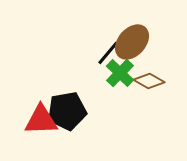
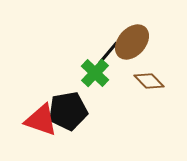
green cross: moved 25 px left
brown diamond: rotated 16 degrees clockwise
black pentagon: moved 1 px right
red triangle: rotated 21 degrees clockwise
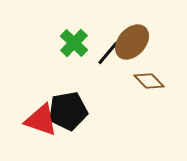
green cross: moved 21 px left, 30 px up
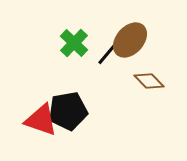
brown ellipse: moved 2 px left, 2 px up
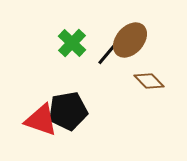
green cross: moved 2 px left
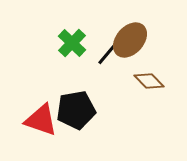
black pentagon: moved 8 px right, 1 px up
